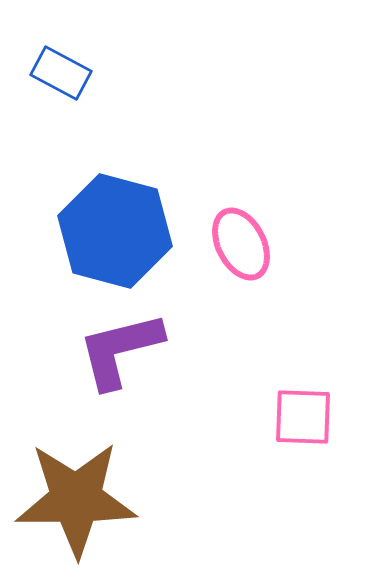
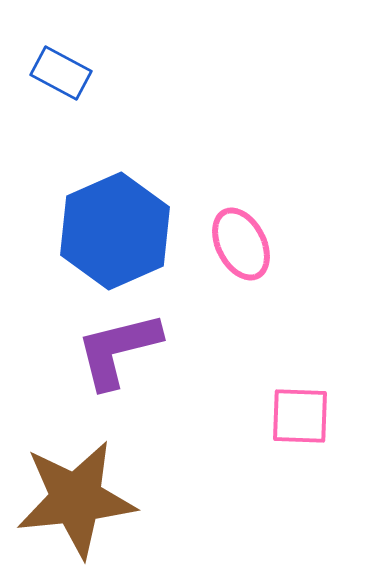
blue hexagon: rotated 21 degrees clockwise
purple L-shape: moved 2 px left
pink square: moved 3 px left, 1 px up
brown star: rotated 6 degrees counterclockwise
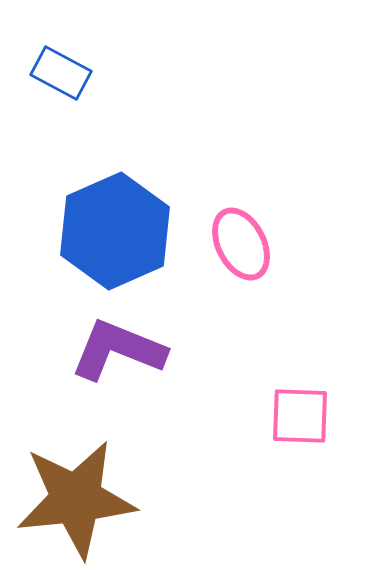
purple L-shape: rotated 36 degrees clockwise
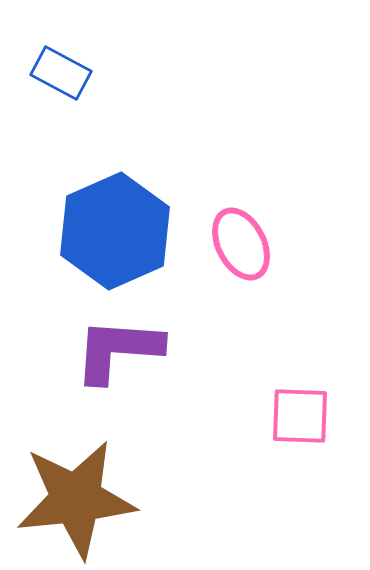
purple L-shape: rotated 18 degrees counterclockwise
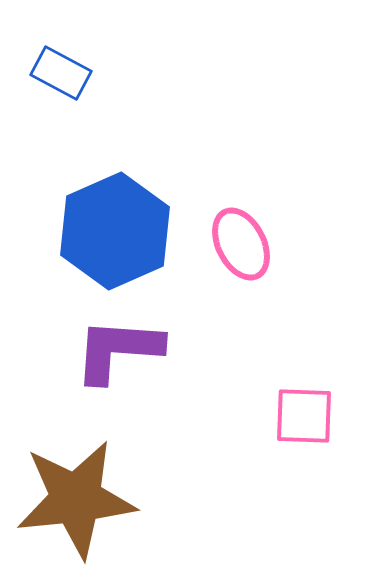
pink square: moved 4 px right
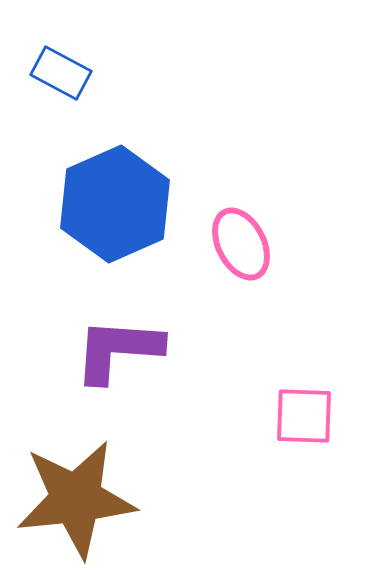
blue hexagon: moved 27 px up
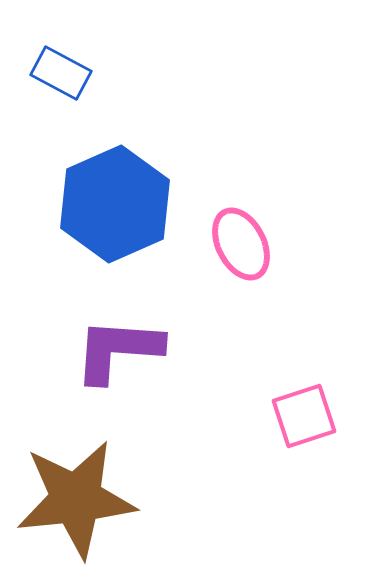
pink square: rotated 20 degrees counterclockwise
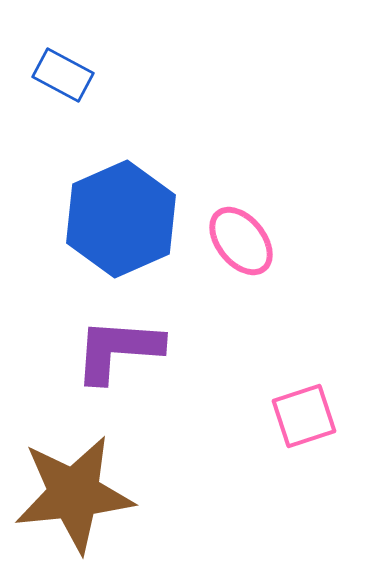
blue rectangle: moved 2 px right, 2 px down
blue hexagon: moved 6 px right, 15 px down
pink ellipse: moved 3 px up; rotated 12 degrees counterclockwise
brown star: moved 2 px left, 5 px up
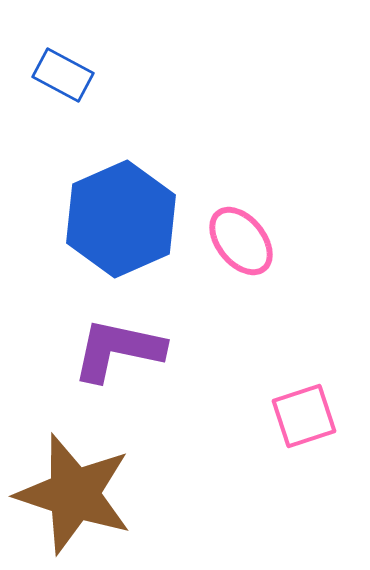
purple L-shape: rotated 8 degrees clockwise
brown star: rotated 24 degrees clockwise
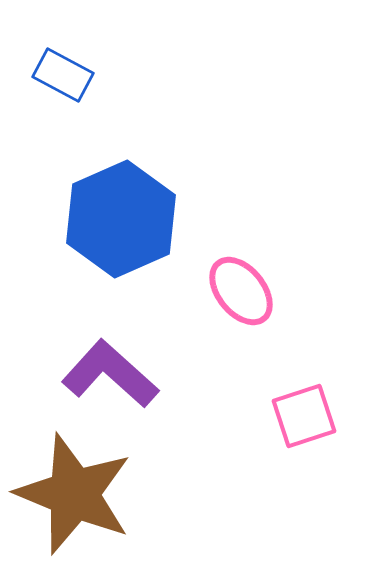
pink ellipse: moved 50 px down
purple L-shape: moved 8 px left, 24 px down; rotated 30 degrees clockwise
brown star: rotated 4 degrees clockwise
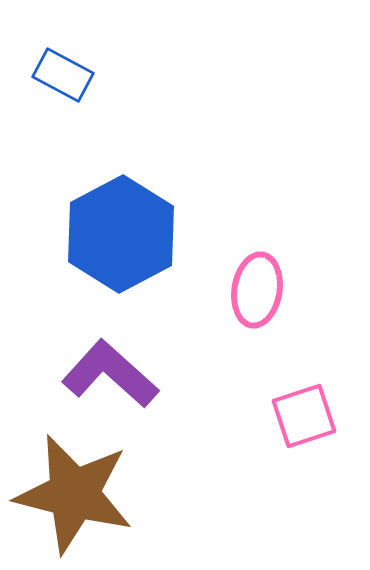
blue hexagon: moved 15 px down; rotated 4 degrees counterclockwise
pink ellipse: moved 16 px right, 1 px up; rotated 48 degrees clockwise
brown star: rotated 8 degrees counterclockwise
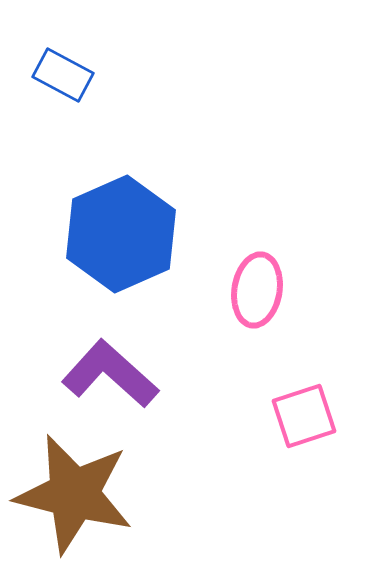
blue hexagon: rotated 4 degrees clockwise
